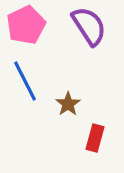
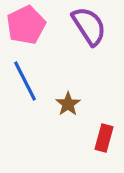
red rectangle: moved 9 px right
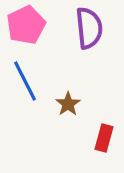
purple semicircle: moved 2 px down; rotated 27 degrees clockwise
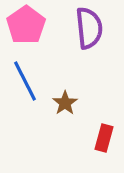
pink pentagon: rotated 9 degrees counterclockwise
brown star: moved 3 px left, 1 px up
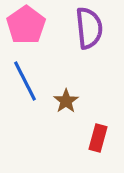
brown star: moved 1 px right, 2 px up
red rectangle: moved 6 px left
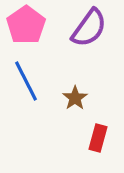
purple semicircle: rotated 42 degrees clockwise
blue line: moved 1 px right
brown star: moved 9 px right, 3 px up
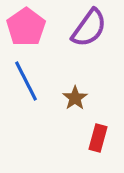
pink pentagon: moved 2 px down
